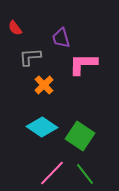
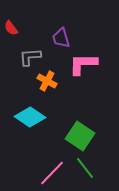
red semicircle: moved 4 px left
orange cross: moved 3 px right, 4 px up; rotated 18 degrees counterclockwise
cyan diamond: moved 12 px left, 10 px up
green line: moved 6 px up
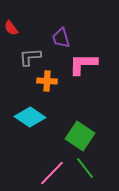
orange cross: rotated 24 degrees counterclockwise
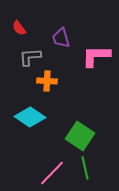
red semicircle: moved 8 px right
pink L-shape: moved 13 px right, 8 px up
green line: rotated 25 degrees clockwise
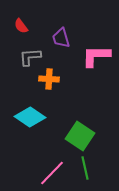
red semicircle: moved 2 px right, 2 px up
orange cross: moved 2 px right, 2 px up
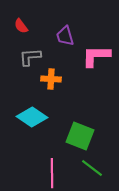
purple trapezoid: moved 4 px right, 2 px up
orange cross: moved 2 px right
cyan diamond: moved 2 px right
green square: rotated 12 degrees counterclockwise
green line: moved 7 px right; rotated 40 degrees counterclockwise
pink line: rotated 44 degrees counterclockwise
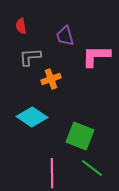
red semicircle: rotated 28 degrees clockwise
orange cross: rotated 24 degrees counterclockwise
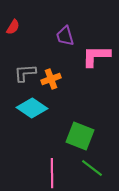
red semicircle: moved 8 px left, 1 px down; rotated 140 degrees counterclockwise
gray L-shape: moved 5 px left, 16 px down
cyan diamond: moved 9 px up
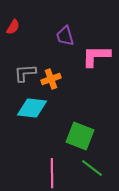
cyan diamond: rotated 28 degrees counterclockwise
